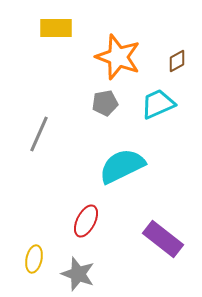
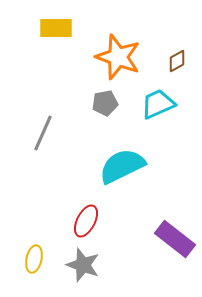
gray line: moved 4 px right, 1 px up
purple rectangle: moved 12 px right
gray star: moved 5 px right, 9 px up
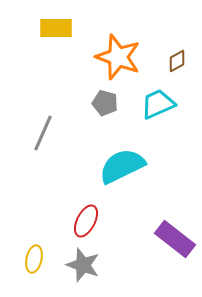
gray pentagon: rotated 25 degrees clockwise
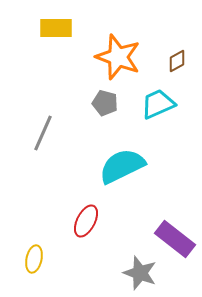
gray star: moved 57 px right, 8 px down
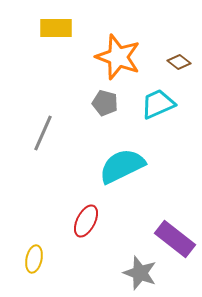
brown diamond: moved 2 px right, 1 px down; rotated 65 degrees clockwise
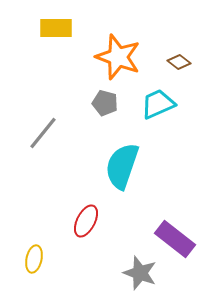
gray line: rotated 15 degrees clockwise
cyan semicircle: rotated 45 degrees counterclockwise
